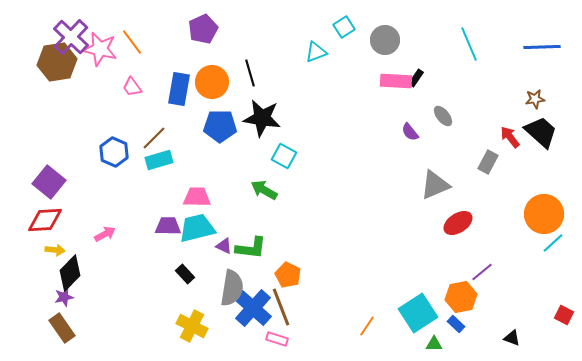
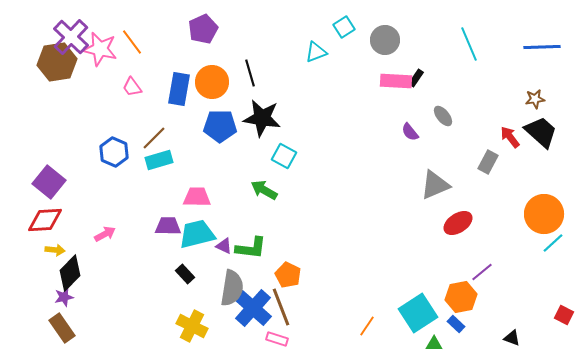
cyan trapezoid at (197, 228): moved 6 px down
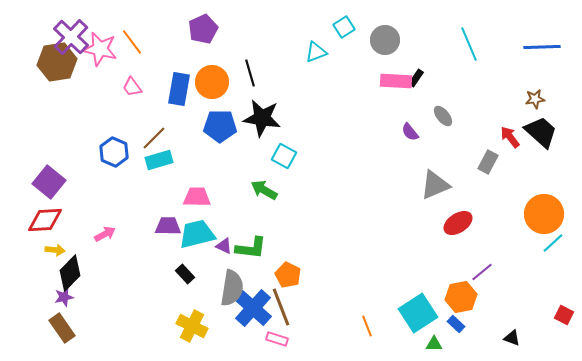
orange line at (367, 326): rotated 55 degrees counterclockwise
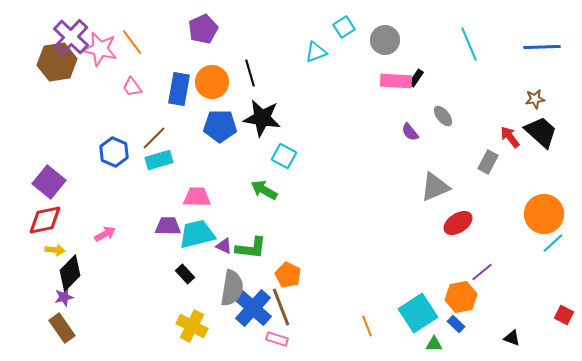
gray triangle at (435, 185): moved 2 px down
red diamond at (45, 220): rotated 9 degrees counterclockwise
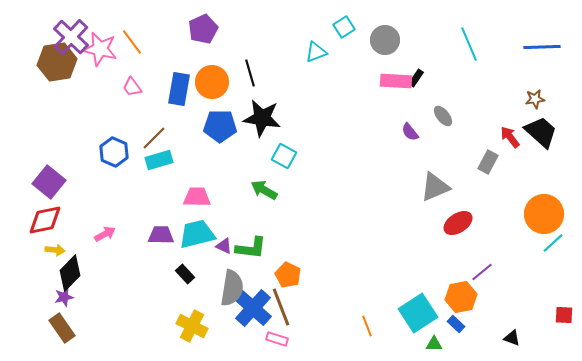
purple trapezoid at (168, 226): moved 7 px left, 9 px down
red square at (564, 315): rotated 24 degrees counterclockwise
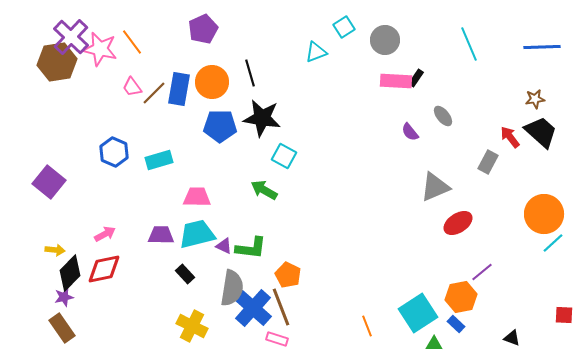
brown line at (154, 138): moved 45 px up
red diamond at (45, 220): moved 59 px right, 49 px down
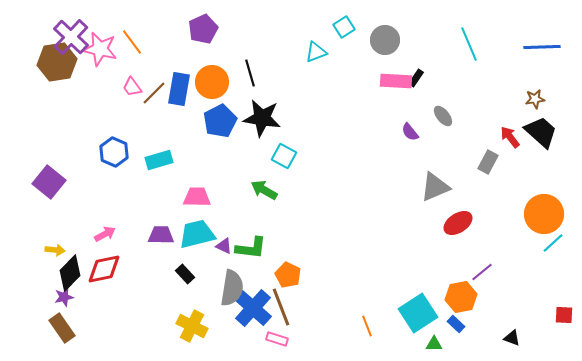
blue pentagon at (220, 126): moved 5 px up; rotated 28 degrees counterclockwise
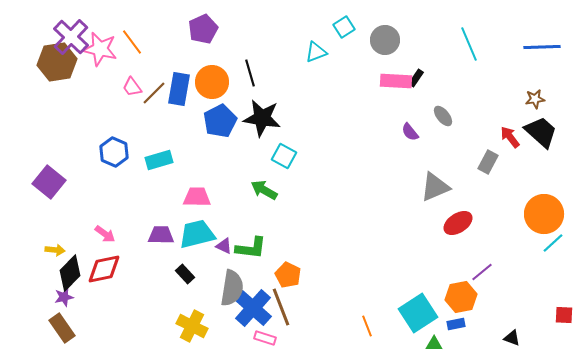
pink arrow at (105, 234): rotated 65 degrees clockwise
blue rectangle at (456, 324): rotated 54 degrees counterclockwise
pink rectangle at (277, 339): moved 12 px left, 1 px up
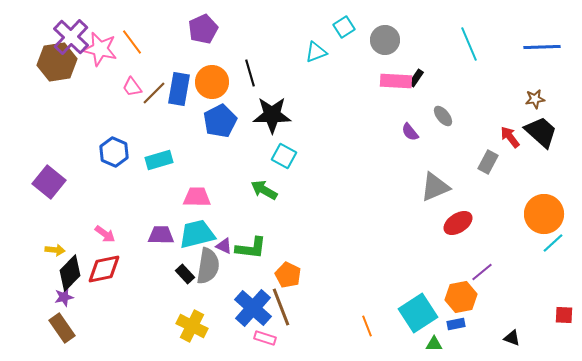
black star at (262, 118): moved 10 px right, 3 px up; rotated 9 degrees counterclockwise
gray semicircle at (232, 288): moved 24 px left, 22 px up
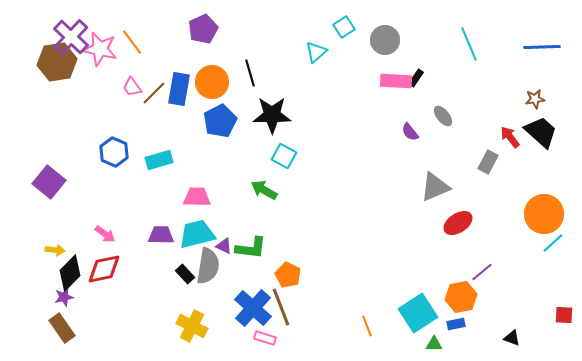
cyan triangle at (316, 52): rotated 20 degrees counterclockwise
